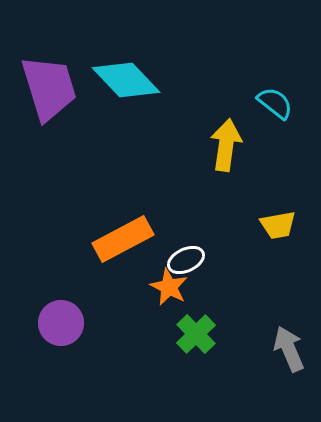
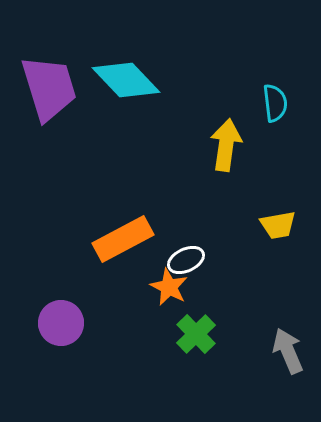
cyan semicircle: rotated 45 degrees clockwise
gray arrow: moved 1 px left, 2 px down
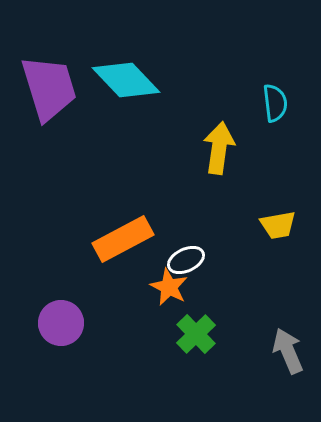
yellow arrow: moved 7 px left, 3 px down
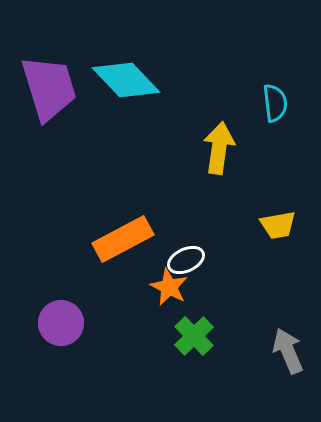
green cross: moved 2 px left, 2 px down
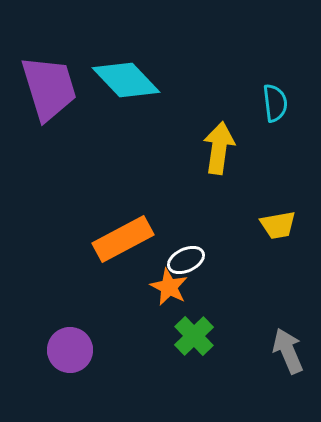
purple circle: moved 9 px right, 27 px down
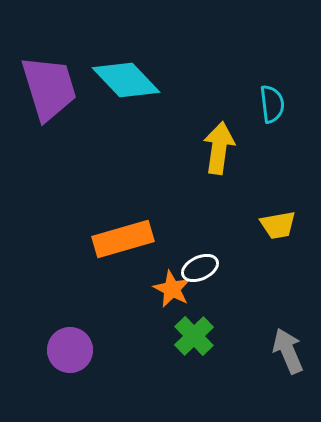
cyan semicircle: moved 3 px left, 1 px down
orange rectangle: rotated 12 degrees clockwise
white ellipse: moved 14 px right, 8 px down
orange star: moved 3 px right, 2 px down
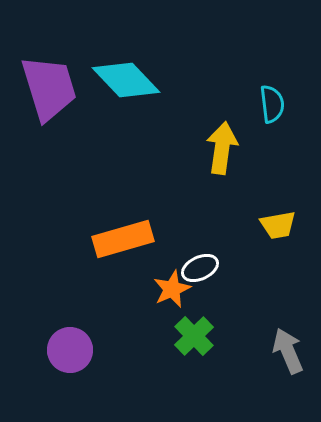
yellow arrow: moved 3 px right
orange star: rotated 21 degrees clockwise
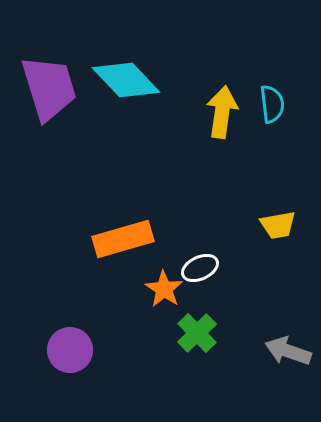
yellow arrow: moved 36 px up
orange star: moved 8 px left; rotated 15 degrees counterclockwise
green cross: moved 3 px right, 3 px up
gray arrow: rotated 48 degrees counterclockwise
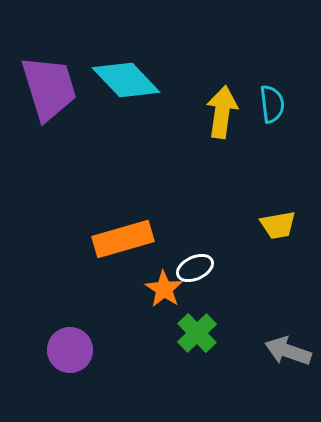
white ellipse: moved 5 px left
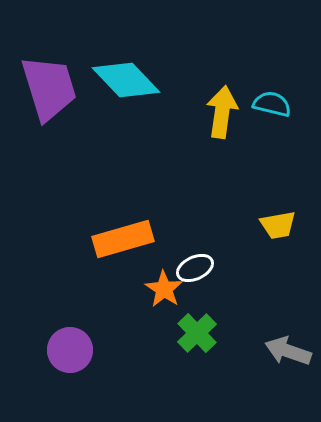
cyan semicircle: rotated 69 degrees counterclockwise
